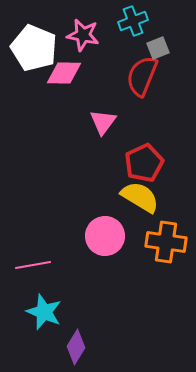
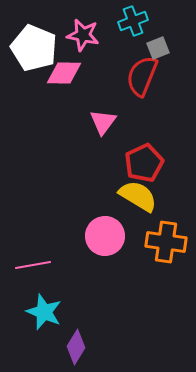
yellow semicircle: moved 2 px left, 1 px up
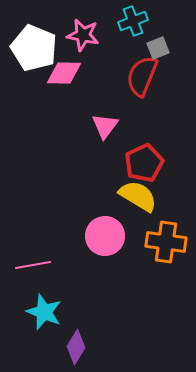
pink triangle: moved 2 px right, 4 px down
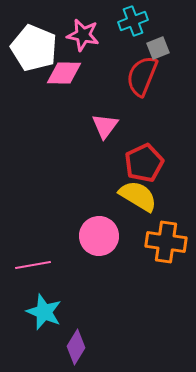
pink circle: moved 6 px left
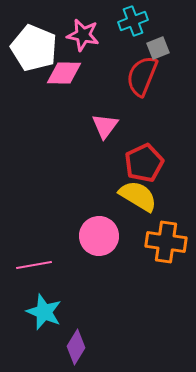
pink line: moved 1 px right
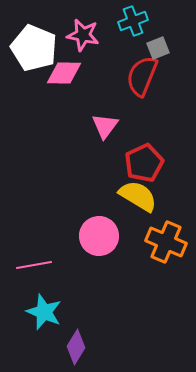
orange cross: rotated 15 degrees clockwise
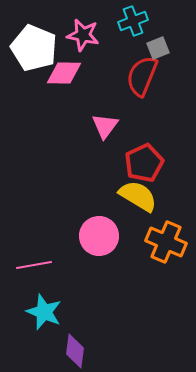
purple diamond: moved 1 px left, 4 px down; rotated 24 degrees counterclockwise
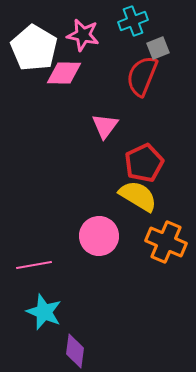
white pentagon: rotated 9 degrees clockwise
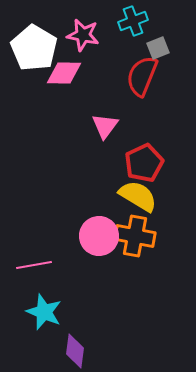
orange cross: moved 31 px left, 6 px up; rotated 12 degrees counterclockwise
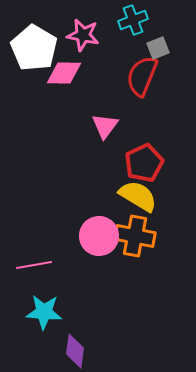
cyan cross: moved 1 px up
cyan star: rotated 18 degrees counterclockwise
